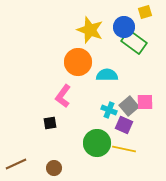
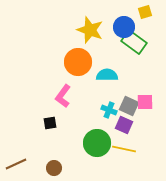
gray square: rotated 24 degrees counterclockwise
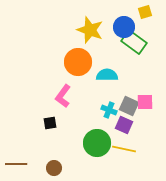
brown line: rotated 25 degrees clockwise
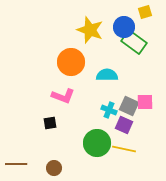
orange circle: moved 7 px left
pink L-shape: rotated 105 degrees counterclockwise
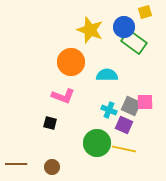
gray square: moved 2 px right
black square: rotated 24 degrees clockwise
brown circle: moved 2 px left, 1 px up
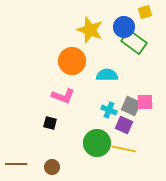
orange circle: moved 1 px right, 1 px up
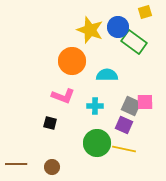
blue circle: moved 6 px left
cyan cross: moved 14 px left, 4 px up; rotated 21 degrees counterclockwise
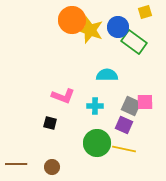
orange circle: moved 41 px up
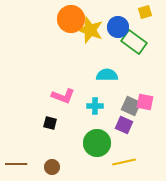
orange circle: moved 1 px left, 1 px up
pink square: rotated 12 degrees clockwise
yellow line: moved 13 px down; rotated 25 degrees counterclockwise
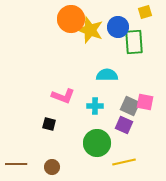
green rectangle: rotated 50 degrees clockwise
gray square: moved 1 px left
black square: moved 1 px left, 1 px down
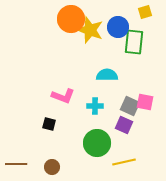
green rectangle: rotated 10 degrees clockwise
